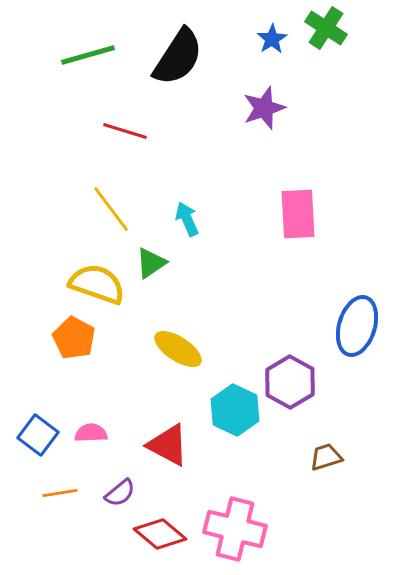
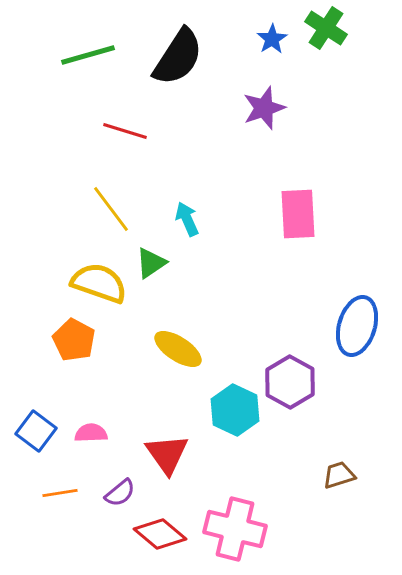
yellow semicircle: moved 2 px right, 1 px up
orange pentagon: moved 2 px down
blue square: moved 2 px left, 4 px up
red triangle: moved 1 px left, 9 px down; rotated 27 degrees clockwise
brown trapezoid: moved 13 px right, 18 px down
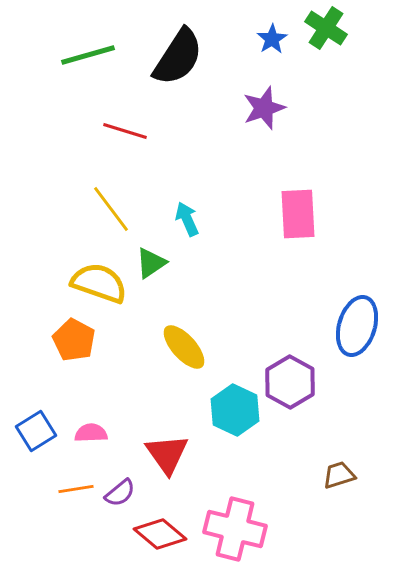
yellow ellipse: moved 6 px right, 2 px up; rotated 15 degrees clockwise
blue square: rotated 21 degrees clockwise
orange line: moved 16 px right, 4 px up
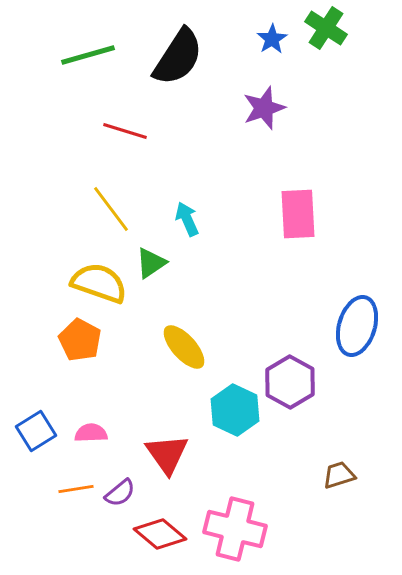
orange pentagon: moved 6 px right
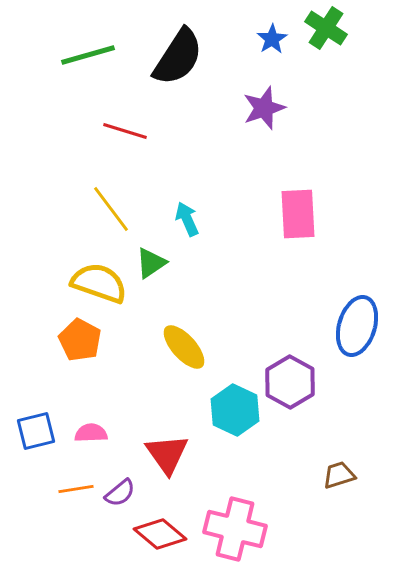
blue square: rotated 18 degrees clockwise
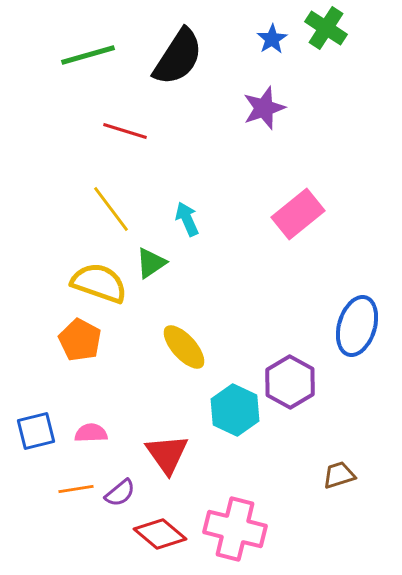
pink rectangle: rotated 54 degrees clockwise
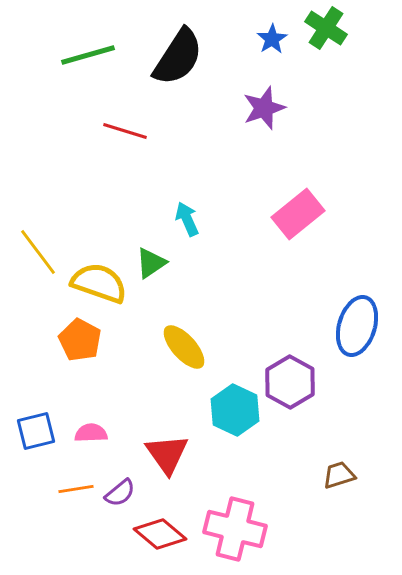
yellow line: moved 73 px left, 43 px down
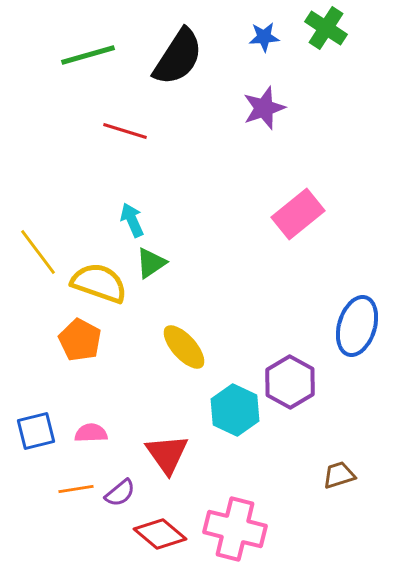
blue star: moved 8 px left, 2 px up; rotated 28 degrees clockwise
cyan arrow: moved 55 px left, 1 px down
